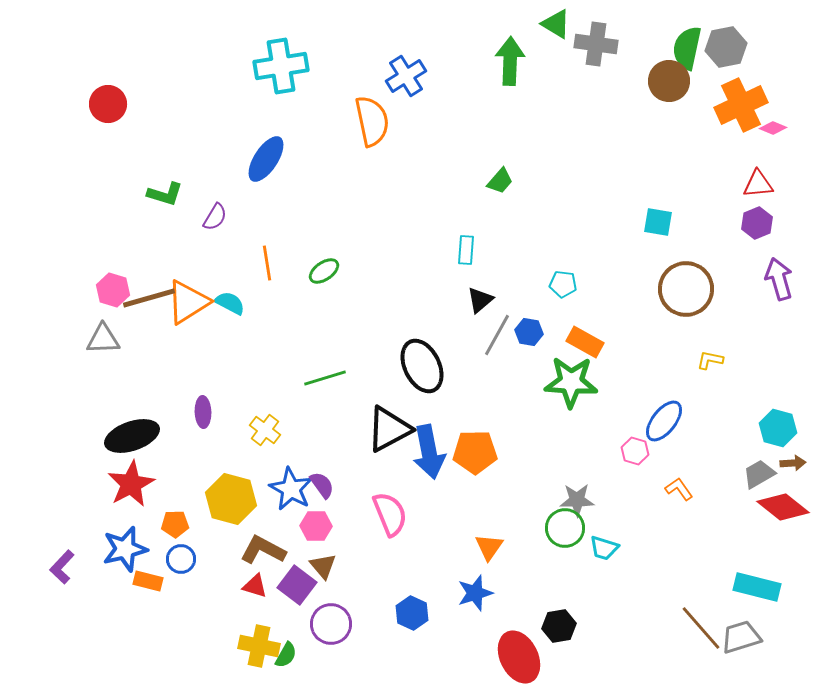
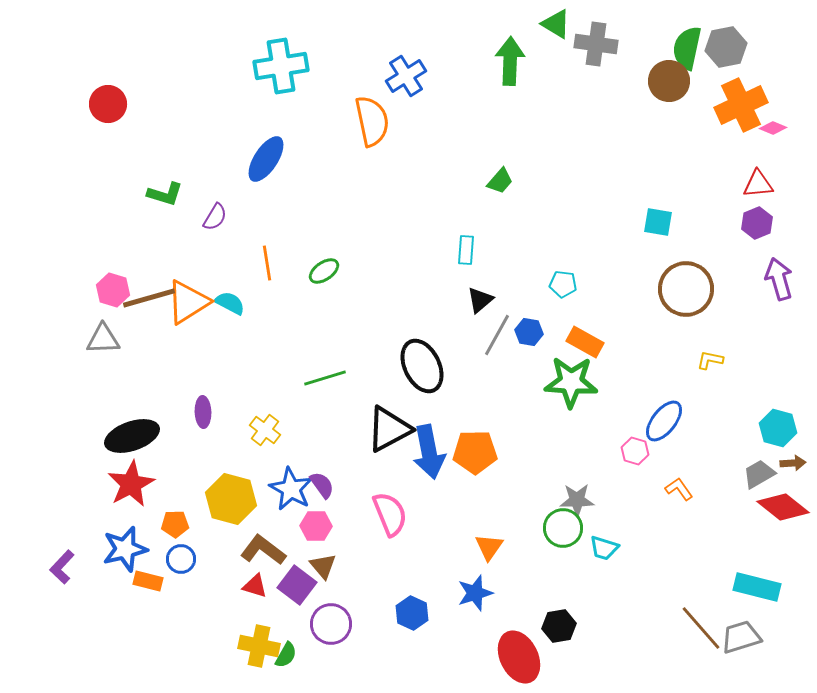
green circle at (565, 528): moved 2 px left
brown L-shape at (263, 550): rotated 9 degrees clockwise
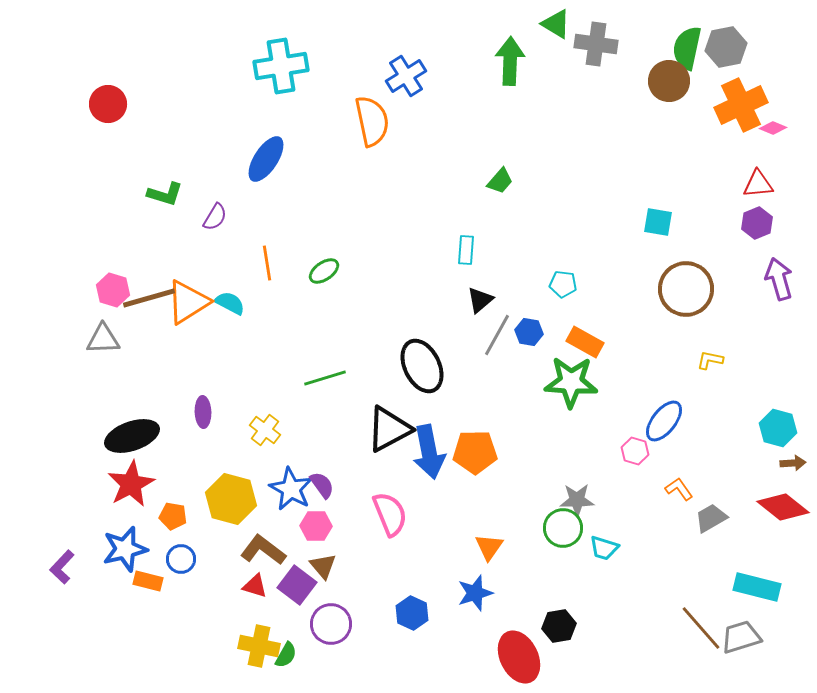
gray trapezoid at (759, 474): moved 48 px left, 44 px down
orange pentagon at (175, 524): moved 2 px left, 8 px up; rotated 12 degrees clockwise
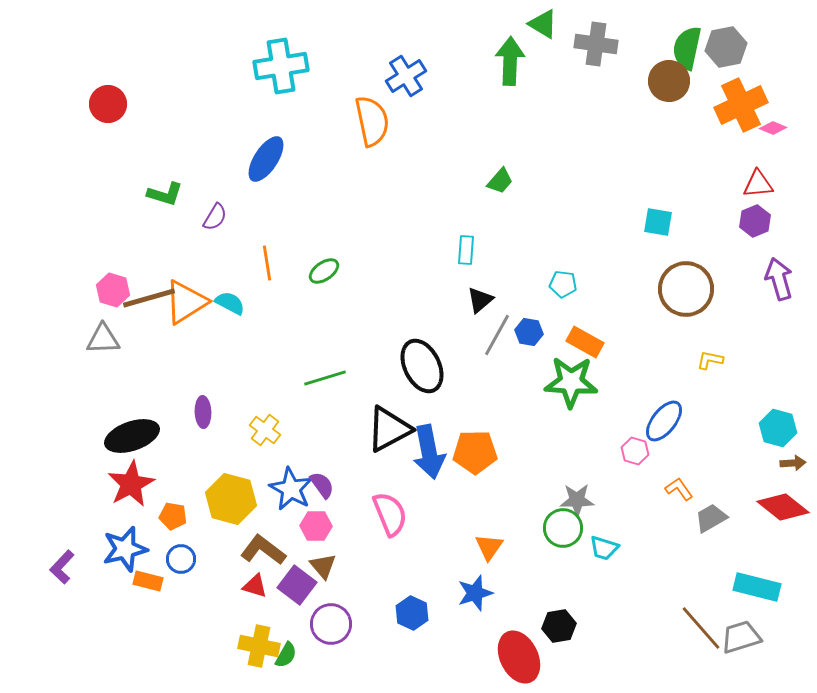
green triangle at (556, 24): moved 13 px left
purple hexagon at (757, 223): moved 2 px left, 2 px up
orange triangle at (188, 302): moved 2 px left
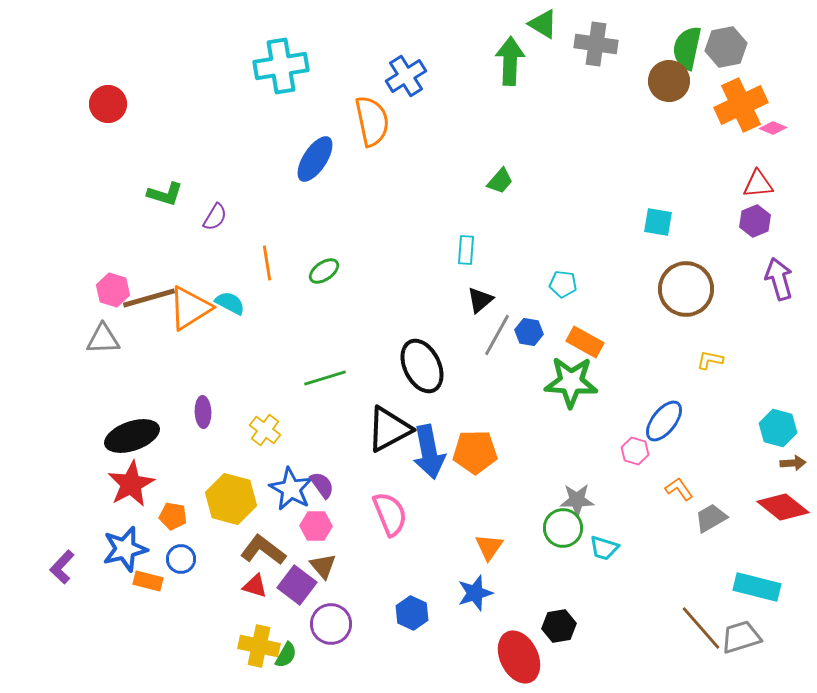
blue ellipse at (266, 159): moved 49 px right
orange triangle at (186, 302): moved 4 px right, 6 px down
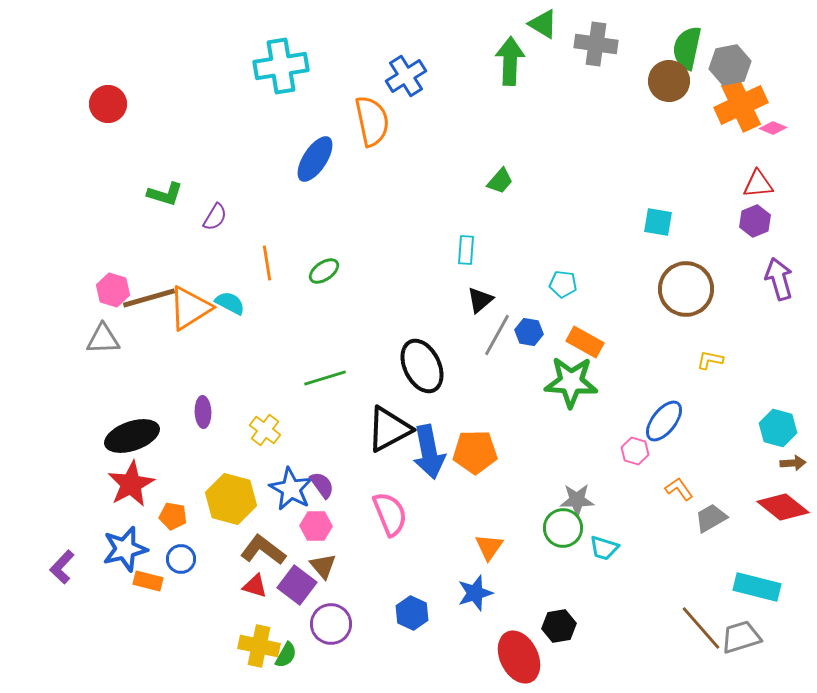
gray hexagon at (726, 47): moved 4 px right, 18 px down
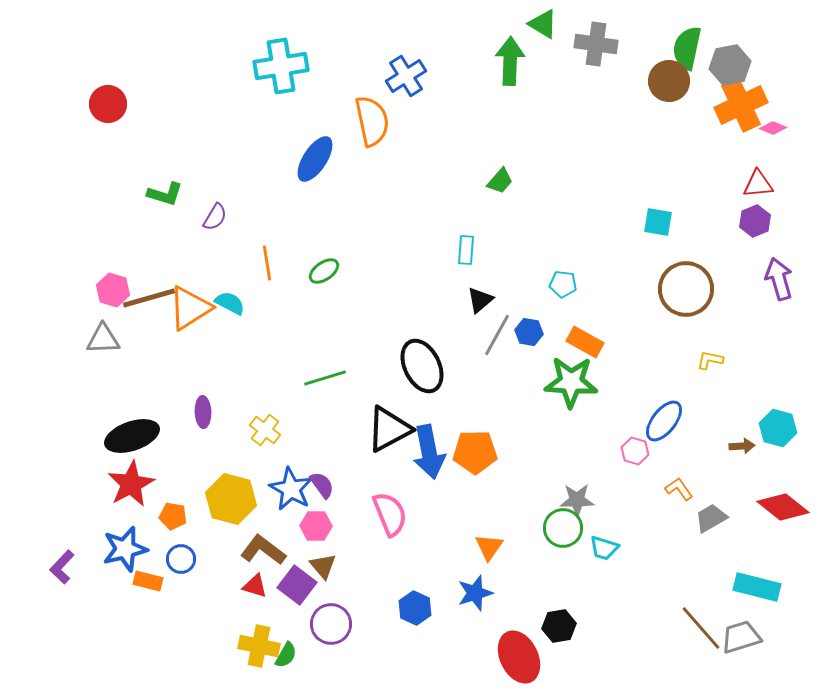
brown arrow at (793, 463): moved 51 px left, 17 px up
blue hexagon at (412, 613): moved 3 px right, 5 px up
